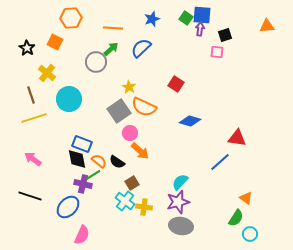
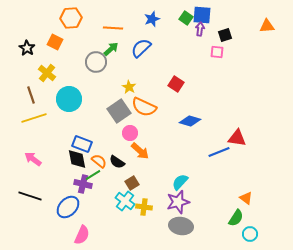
blue line at (220, 162): moved 1 px left, 10 px up; rotated 20 degrees clockwise
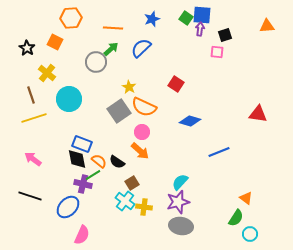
pink circle at (130, 133): moved 12 px right, 1 px up
red triangle at (237, 138): moved 21 px right, 24 px up
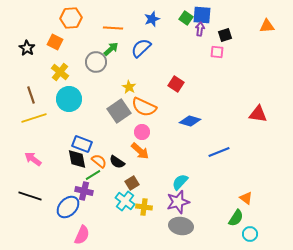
yellow cross at (47, 73): moved 13 px right, 1 px up
purple cross at (83, 184): moved 1 px right, 7 px down
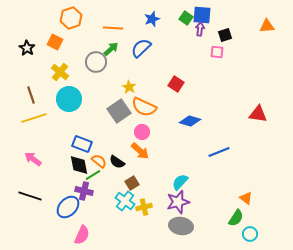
orange hexagon at (71, 18): rotated 15 degrees counterclockwise
black diamond at (77, 159): moved 2 px right, 6 px down
yellow cross at (144, 207): rotated 21 degrees counterclockwise
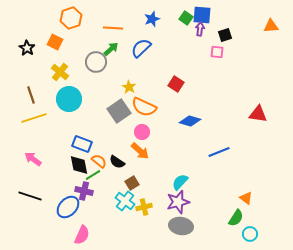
orange triangle at (267, 26): moved 4 px right
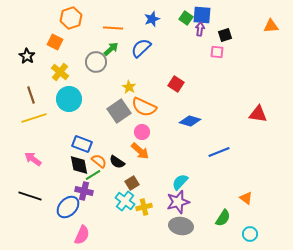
black star at (27, 48): moved 8 px down
green semicircle at (236, 218): moved 13 px left
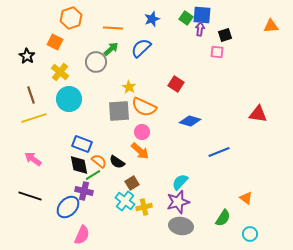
gray square at (119, 111): rotated 30 degrees clockwise
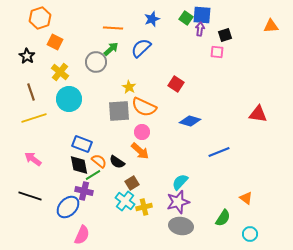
orange hexagon at (71, 18): moved 31 px left
brown line at (31, 95): moved 3 px up
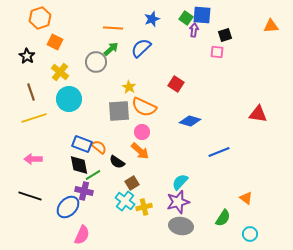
purple arrow at (200, 29): moved 6 px left, 1 px down
pink arrow at (33, 159): rotated 36 degrees counterclockwise
orange semicircle at (99, 161): moved 14 px up
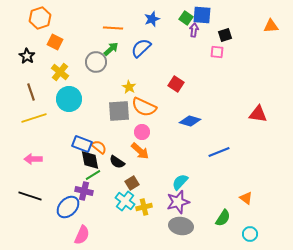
black diamond at (79, 165): moved 11 px right, 5 px up
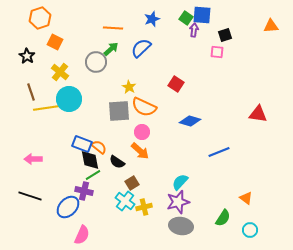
yellow line at (34, 118): moved 12 px right, 10 px up; rotated 10 degrees clockwise
cyan circle at (250, 234): moved 4 px up
